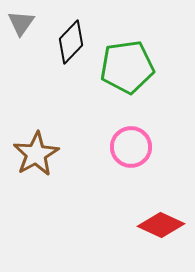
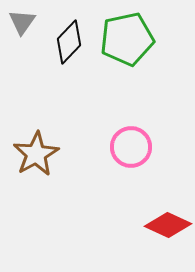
gray triangle: moved 1 px right, 1 px up
black diamond: moved 2 px left
green pentagon: moved 28 px up; rotated 4 degrees counterclockwise
red diamond: moved 7 px right
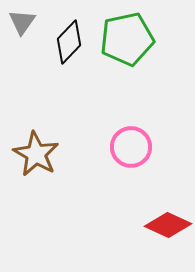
brown star: rotated 12 degrees counterclockwise
